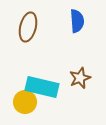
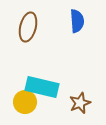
brown star: moved 25 px down
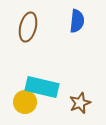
blue semicircle: rotated 10 degrees clockwise
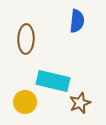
brown ellipse: moved 2 px left, 12 px down; rotated 12 degrees counterclockwise
cyan rectangle: moved 11 px right, 6 px up
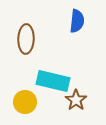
brown star: moved 4 px left, 3 px up; rotated 15 degrees counterclockwise
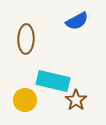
blue semicircle: rotated 55 degrees clockwise
yellow circle: moved 2 px up
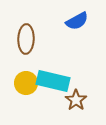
yellow circle: moved 1 px right, 17 px up
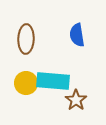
blue semicircle: moved 14 px down; rotated 110 degrees clockwise
cyan rectangle: rotated 8 degrees counterclockwise
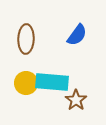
blue semicircle: rotated 135 degrees counterclockwise
cyan rectangle: moved 1 px left, 1 px down
